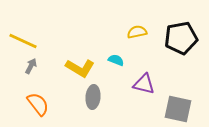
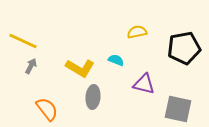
black pentagon: moved 3 px right, 10 px down
orange semicircle: moved 9 px right, 5 px down
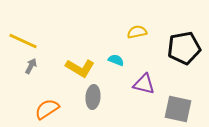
orange semicircle: rotated 85 degrees counterclockwise
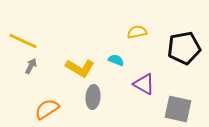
purple triangle: rotated 15 degrees clockwise
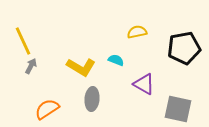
yellow line: rotated 40 degrees clockwise
yellow L-shape: moved 1 px right, 1 px up
gray ellipse: moved 1 px left, 2 px down
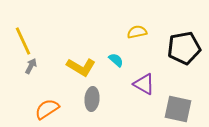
cyan semicircle: rotated 21 degrees clockwise
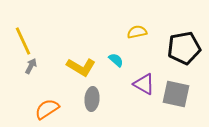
gray square: moved 2 px left, 15 px up
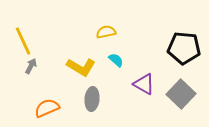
yellow semicircle: moved 31 px left
black pentagon: rotated 16 degrees clockwise
gray square: moved 5 px right; rotated 32 degrees clockwise
orange semicircle: moved 1 px up; rotated 10 degrees clockwise
